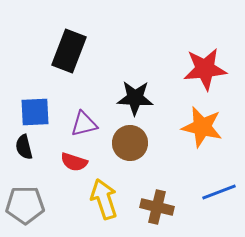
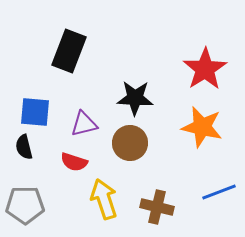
red star: rotated 27 degrees counterclockwise
blue square: rotated 8 degrees clockwise
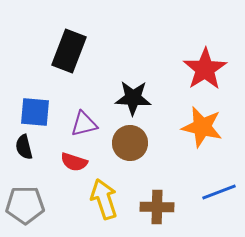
black star: moved 2 px left
brown cross: rotated 12 degrees counterclockwise
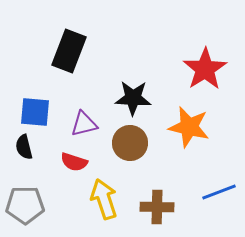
orange star: moved 13 px left
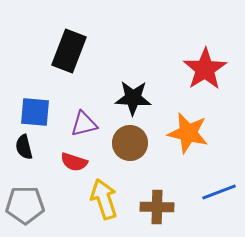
orange star: moved 1 px left, 6 px down
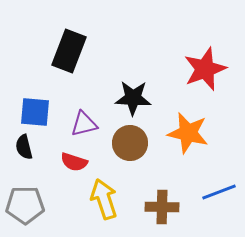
red star: rotated 12 degrees clockwise
brown cross: moved 5 px right
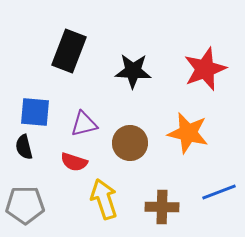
black star: moved 27 px up
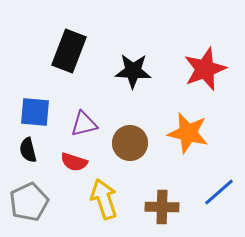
black semicircle: moved 4 px right, 3 px down
blue line: rotated 20 degrees counterclockwise
gray pentagon: moved 4 px right, 3 px up; rotated 24 degrees counterclockwise
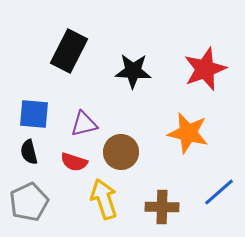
black rectangle: rotated 6 degrees clockwise
blue square: moved 1 px left, 2 px down
brown circle: moved 9 px left, 9 px down
black semicircle: moved 1 px right, 2 px down
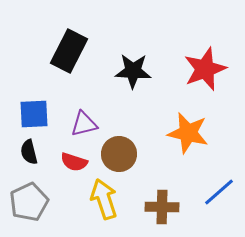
blue square: rotated 8 degrees counterclockwise
brown circle: moved 2 px left, 2 px down
